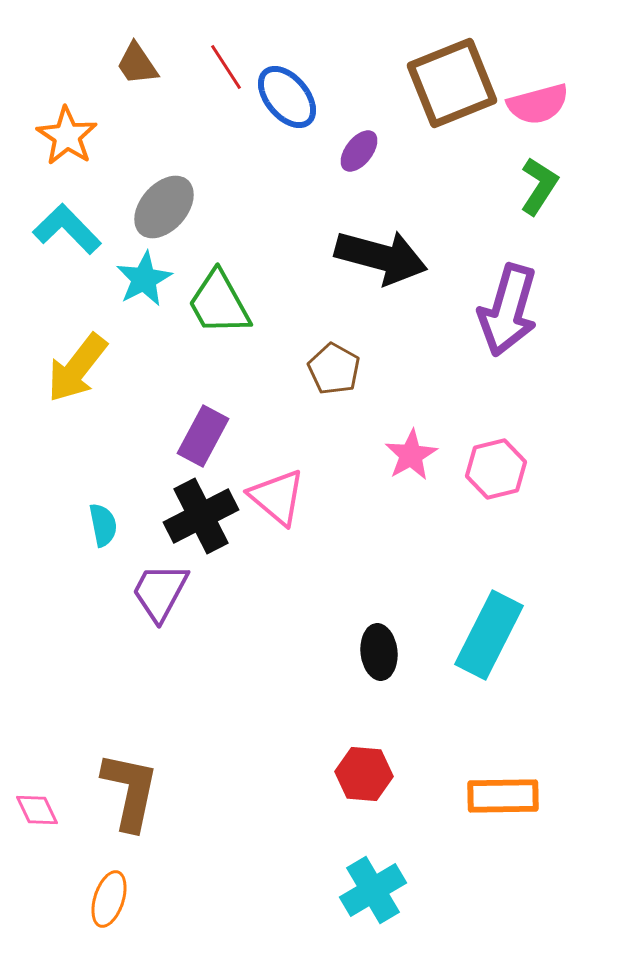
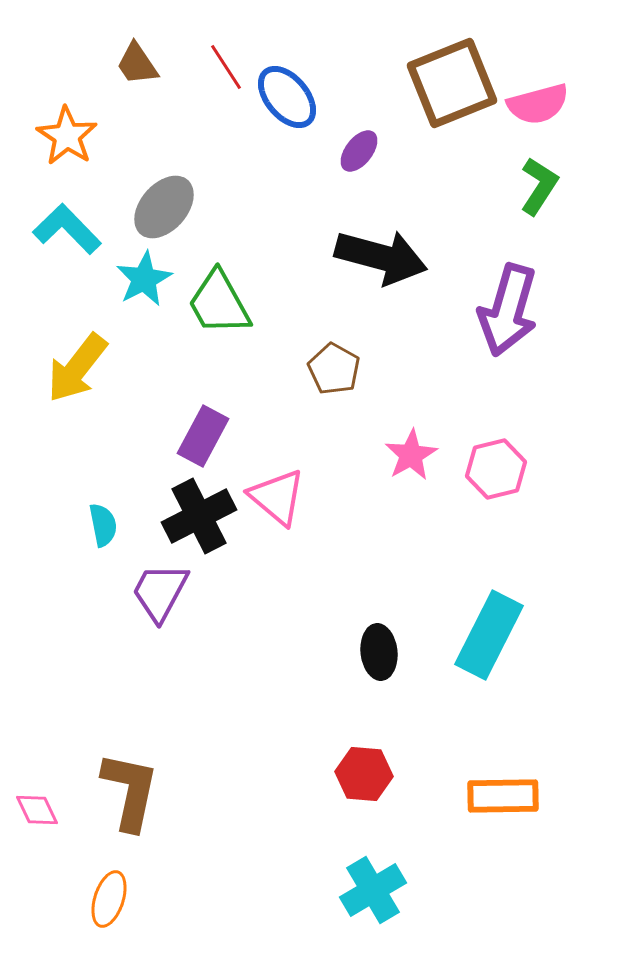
black cross: moved 2 px left
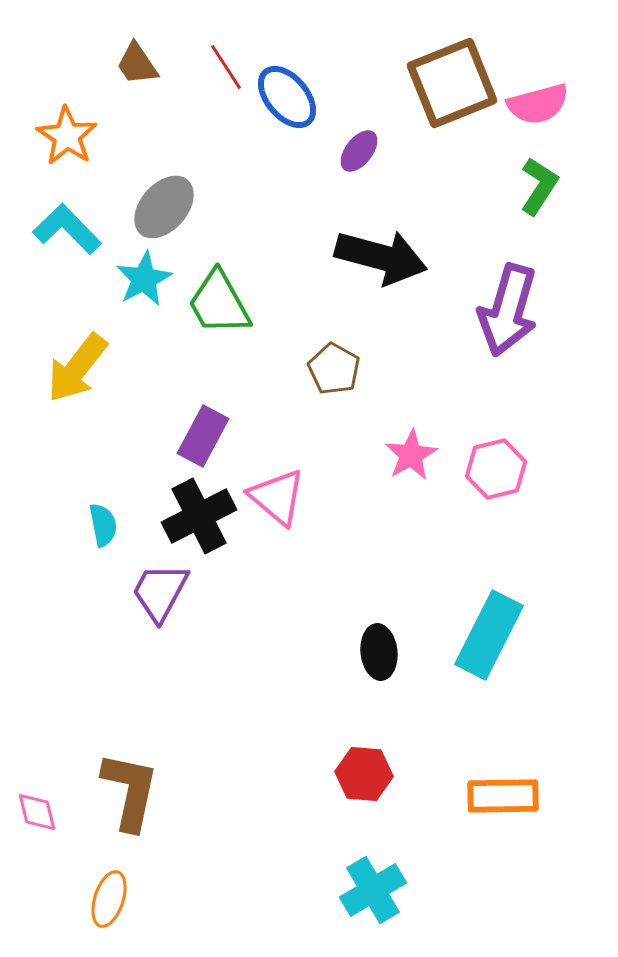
pink diamond: moved 2 px down; rotated 12 degrees clockwise
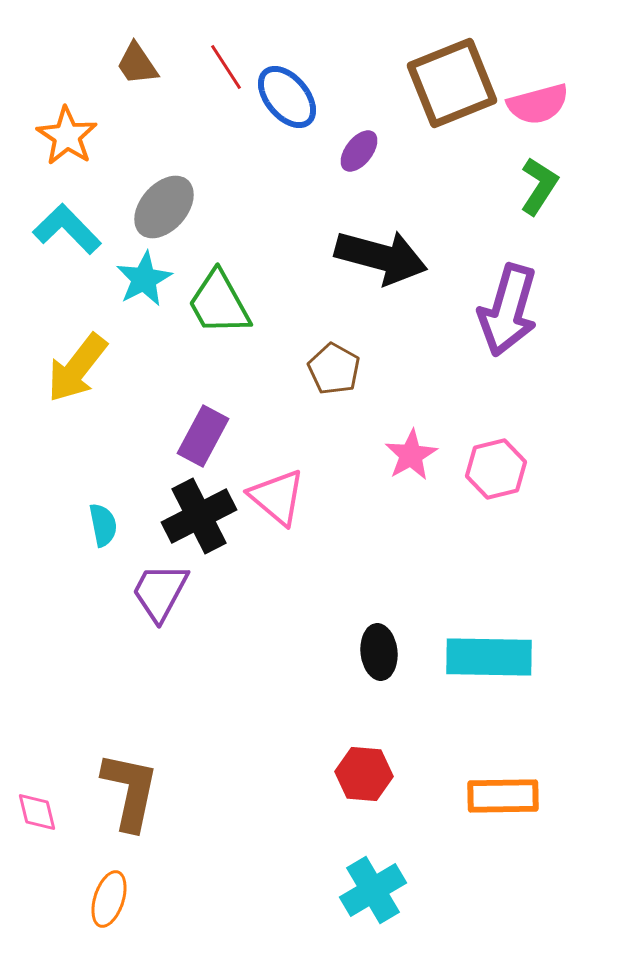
cyan rectangle: moved 22 px down; rotated 64 degrees clockwise
